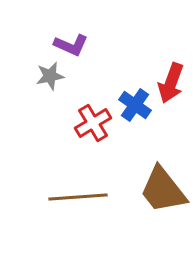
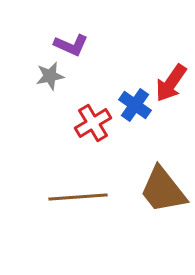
red arrow: rotated 15 degrees clockwise
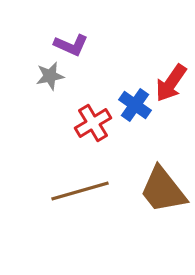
brown line: moved 2 px right, 6 px up; rotated 12 degrees counterclockwise
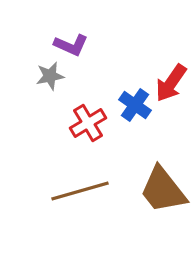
red cross: moved 5 px left
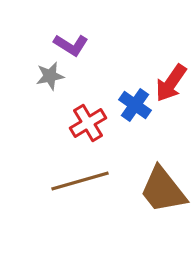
purple L-shape: rotated 8 degrees clockwise
brown line: moved 10 px up
